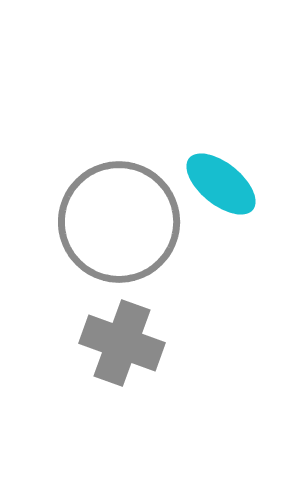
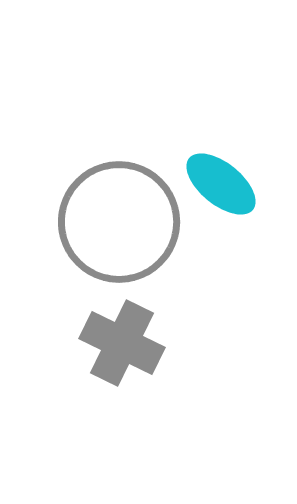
gray cross: rotated 6 degrees clockwise
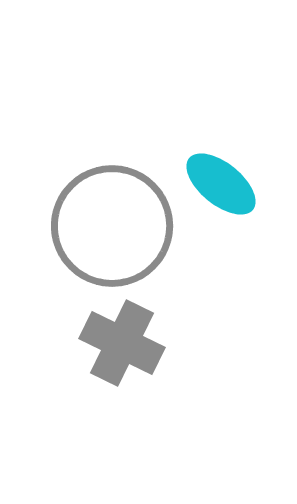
gray circle: moved 7 px left, 4 px down
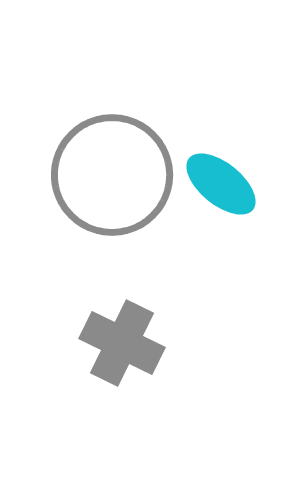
gray circle: moved 51 px up
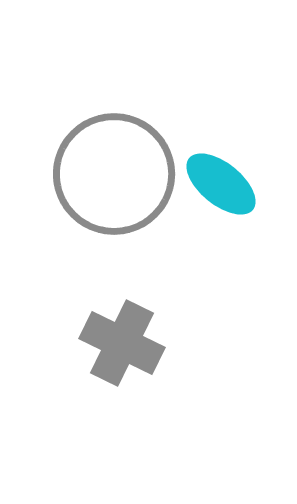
gray circle: moved 2 px right, 1 px up
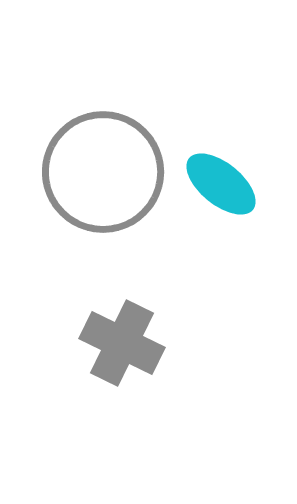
gray circle: moved 11 px left, 2 px up
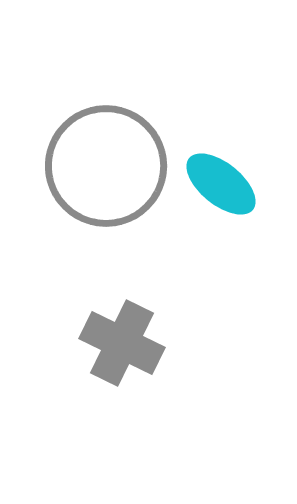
gray circle: moved 3 px right, 6 px up
